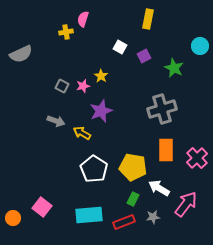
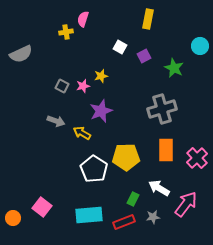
yellow star: rotated 24 degrees clockwise
yellow pentagon: moved 7 px left, 10 px up; rotated 12 degrees counterclockwise
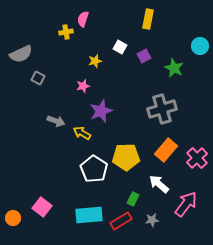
yellow star: moved 6 px left, 15 px up
gray square: moved 24 px left, 8 px up
orange rectangle: rotated 40 degrees clockwise
white arrow: moved 4 px up; rotated 10 degrees clockwise
gray star: moved 1 px left, 3 px down
red rectangle: moved 3 px left, 1 px up; rotated 10 degrees counterclockwise
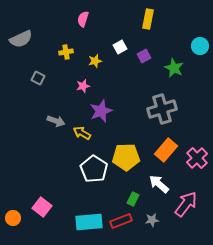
yellow cross: moved 20 px down
white square: rotated 32 degrees clockwise
gray semicircle: moved 15 px up
cyan rectangle: moved 7 px down
red rectangle: rotated 10 degrees clockwise
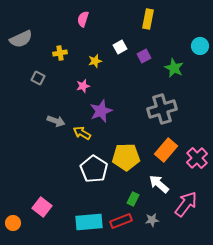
yellow cross: moved 6 px left, 1 px down
orange circle: moved 5 px down
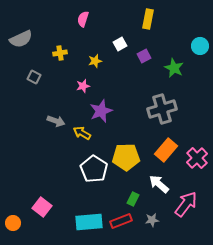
white square: moved 3 px up
gray square: moved 4 px left, 1 px up
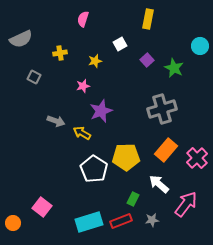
purple square: moved 3 px right, 4 px down; rotated 16 degrees counterclockwise
cyan rectangle: rotated 12 degrees counterclockwise
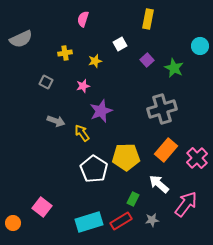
yellow cross: moved 5 px right
gray square: moved 12 px right, 5 px down
yellow arrow: rotated 24 degrees clockwise
red rectangle: rotated 10 degrees counterclockwise
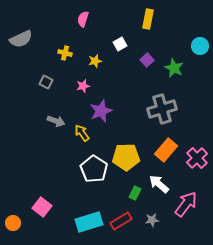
yellow cross: rotated 24 degrees clockwise
green rectangle: moved 2 px right, 6 px up
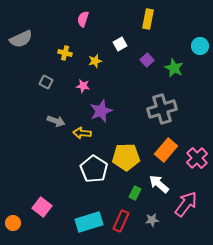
pink star: rotated 24 degrees clockwise
yellow arrow: rotated 48 degrees counterclockwise
red rectangle: rotated 35 degrees counterclockwise
